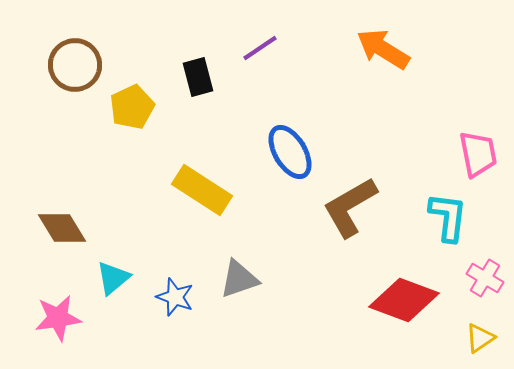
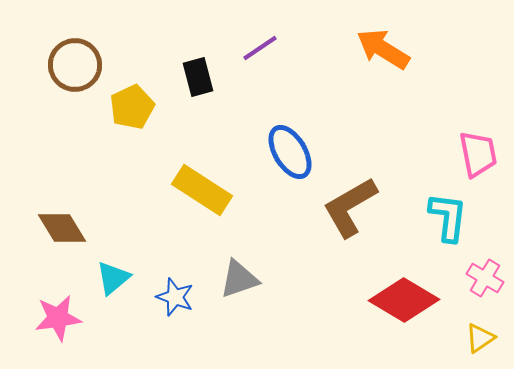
red diamond: rotated 10 degrees clockwise
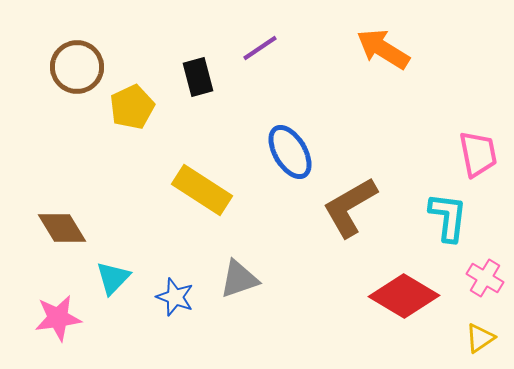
brown circle: moved 2 px right, 2 px down
cyan triangle: rotated 6 degrees counterclockwise
red diamond: moved 4 px up
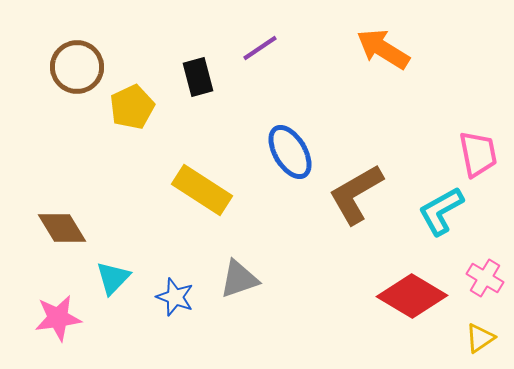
brown L-shape: moved 6 px right, 13 px up
cyan L-shape: moved 7 px left, 6 px up; rotated 126 degrees counterclockwise
red diamond: moved 8 px right
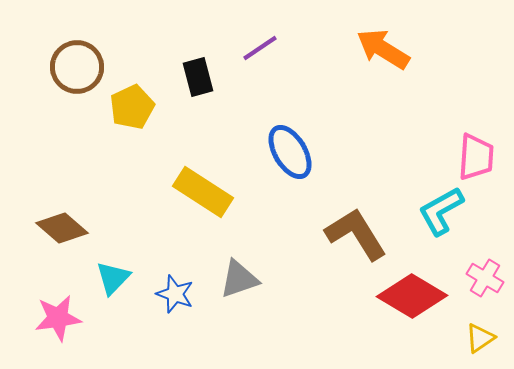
pink trapezoid: moved 2 px left, 3 px down; rotated 15 degrees clockwise
yellow rectangle: moved 1 px right, 2 px down
brown L-shape: moved 40 px down; rotated 88 degrees clockwise
brown diamond: rotated 18 degrees counterclockwise
blue star: moved 3 px up
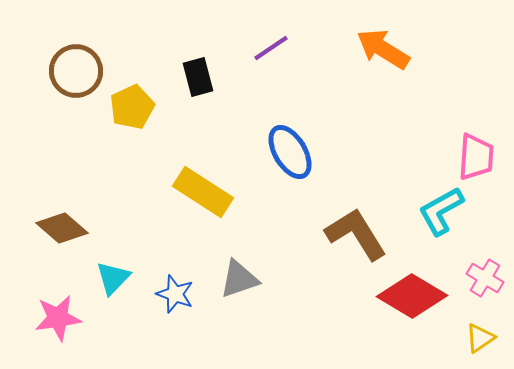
purple line: moved 11 px right
brown circle: moved 1 px left, 4 px down
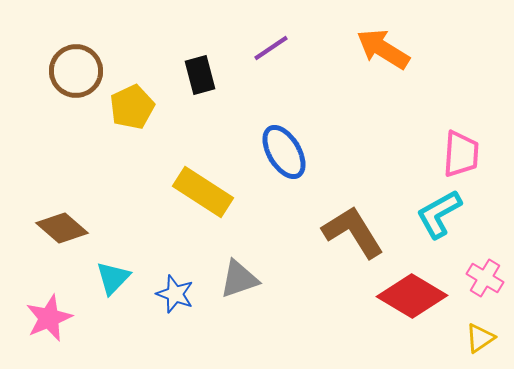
black rectangle: moved 2 px right, 2 px up
blue ellipse: moved 6 px left
pink trapezoid: moved 15 px left, 3 px up
cyan L-shape: moved 2 px left, 3 px down
brown L-shape: moved 3 px left, 2 px up
pink star: moved 9 px left; rotated 15 degrees counterclockwise
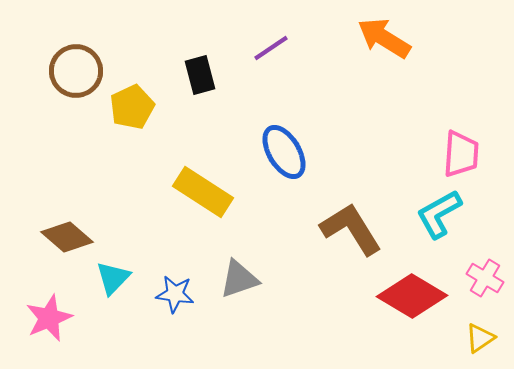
orange arrow: moved 1 px right, 11 px up
brown diamond: moved 5 px right, 9 px down
brown L-shape: moved 2 px left, 3 px up
blue star: rotated 12 degrees counterclockwise
